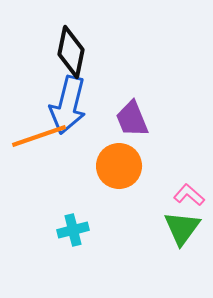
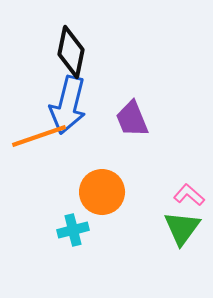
orange circle: moved 17 px left, 26 px down
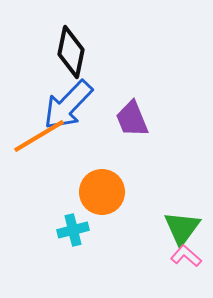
blue arrow: rotated 30 degrees clockwise
orange line: rotated 12 degrees counterclockwise
pink L-shape: moved 3 px left, 61 px down
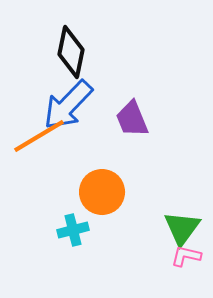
pink L-shape: rotated 28 degrees counterclockwise
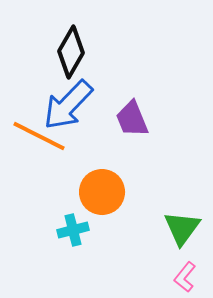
black diamond: rotated 18 degrees clockwise
orange line: rotated 58 degrees clockwise
pink L-shape: moved 1 px left, 21 px down; rotated 64 degrees counterclockwise
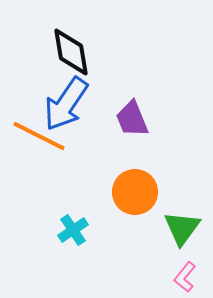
black diamond: rotated 39 degrees counterclockwise
blue arrow: moved 2 px left, 1 px up; rotated 10 degrees counterclockwise
orange circle: moved 33 px right
cyan cross: rotated 20 degrees counterclockwise
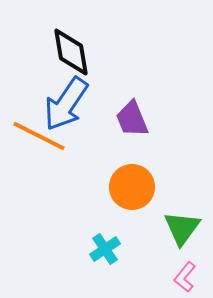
orange circle: moved 3 px left, 5 px up
cyan cross: moved 32 px right, 19 px down
